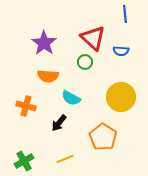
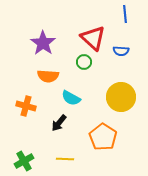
purple star: moved 1 px left
green circle: moved 1 px left
yellow line: rotated 24 degrees clockwise
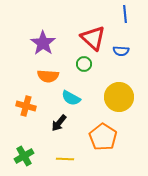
green circle: moved 2 px down
yellow circle: moved 2 px left
green cross: moved 5 px up
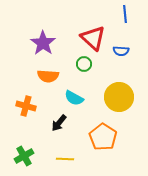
cyan semicircle: moved 3 px right
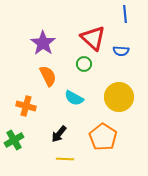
orange semicircle: rotated 120 degrees counterclockwise
black arrow: moved 11 px down
green cross: moved 10 px left, 16 px up
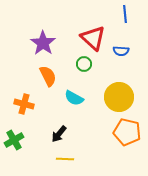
orange cross: moved 2 px left, 2 px up
orange pentagon: moved 24 px right, 5 px up; rotated 20 degrees counterclockwise
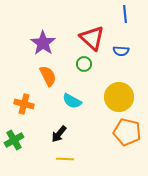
red triangle: moved 1 px left
cyan semicircle: moved 2 px left, 3 px down
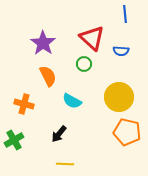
yellow line: moved 5 px down
